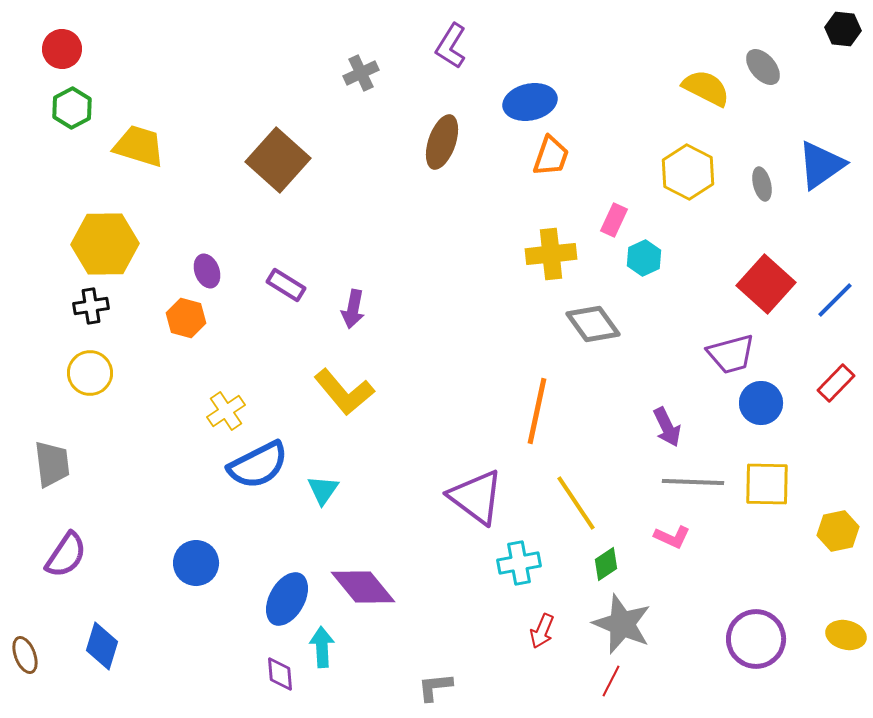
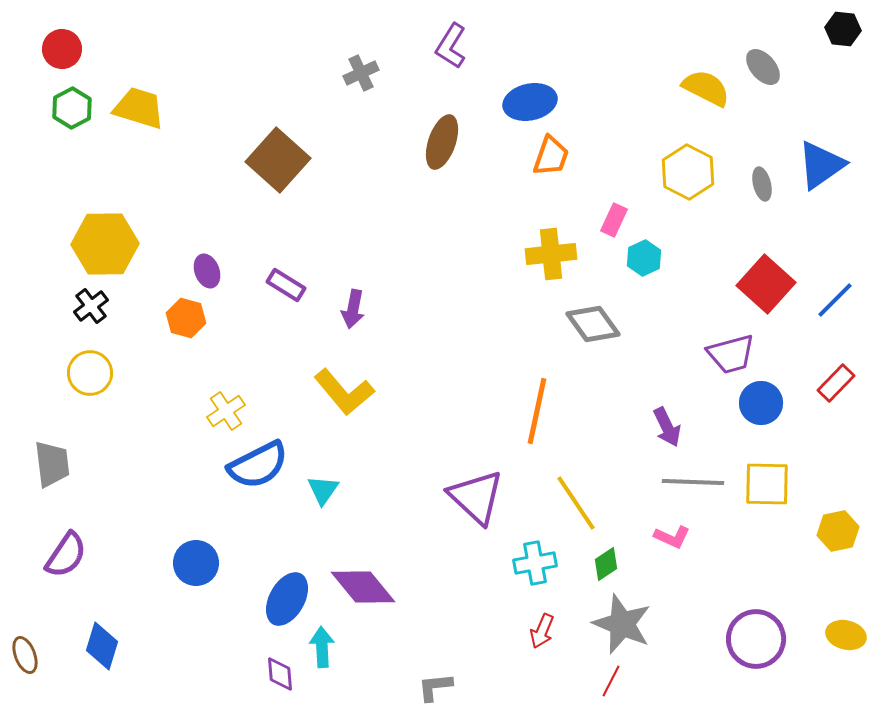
yellow trapezoid at (139, 146): moved 38 px up
black cross at (91, 306): rotated 28 degrees counterclockwise
purple triangle at (476, 497): rotated 6 degrees clockwise
cyan cross at (519, 563): moved 16 px right
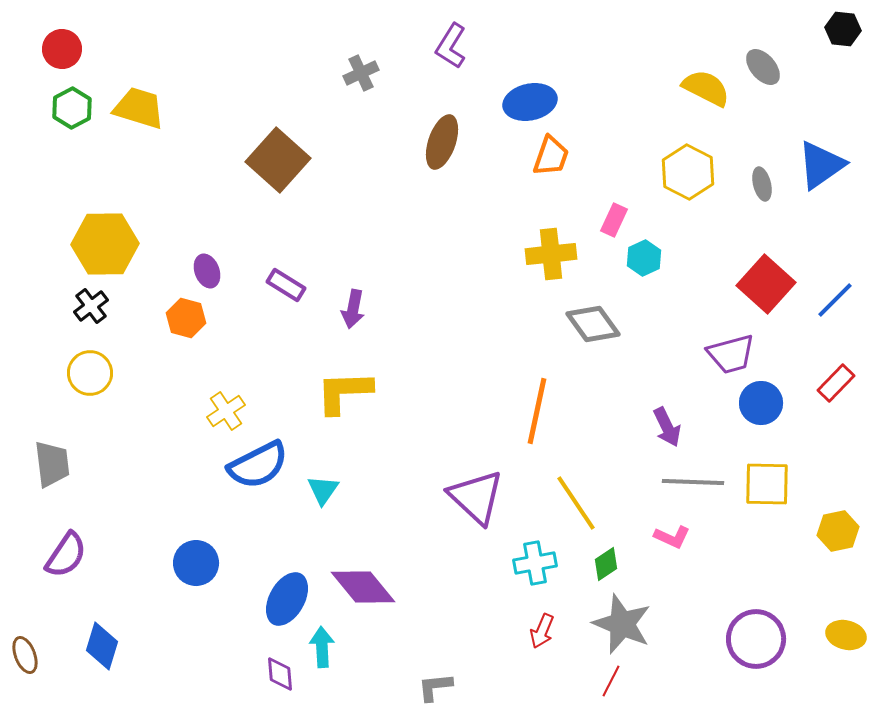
yellow L-shape at (344, 392): rotated 128 degrees clockwise
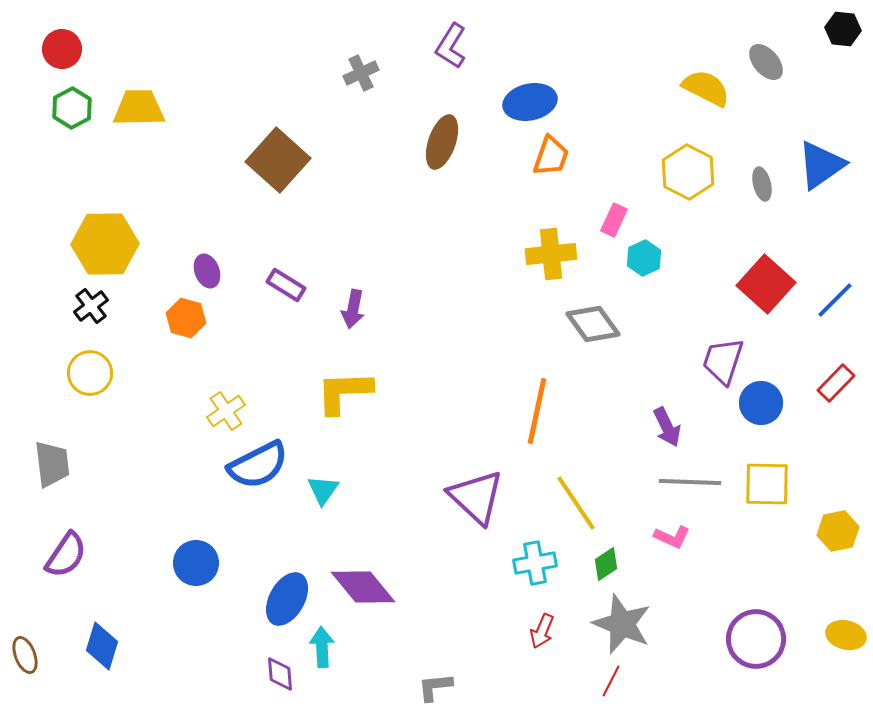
gray ellipse at (763, 67): moved 3 px right, 5 px up
yellow trapezoid at (139, 108): rotated 18 degrees counterclockwise
purple trapezoid at (731, 354): moved 8 px left, 7 px down; rotated 123 degrees clockwise
gray line at (693, 482): moved 3 px left
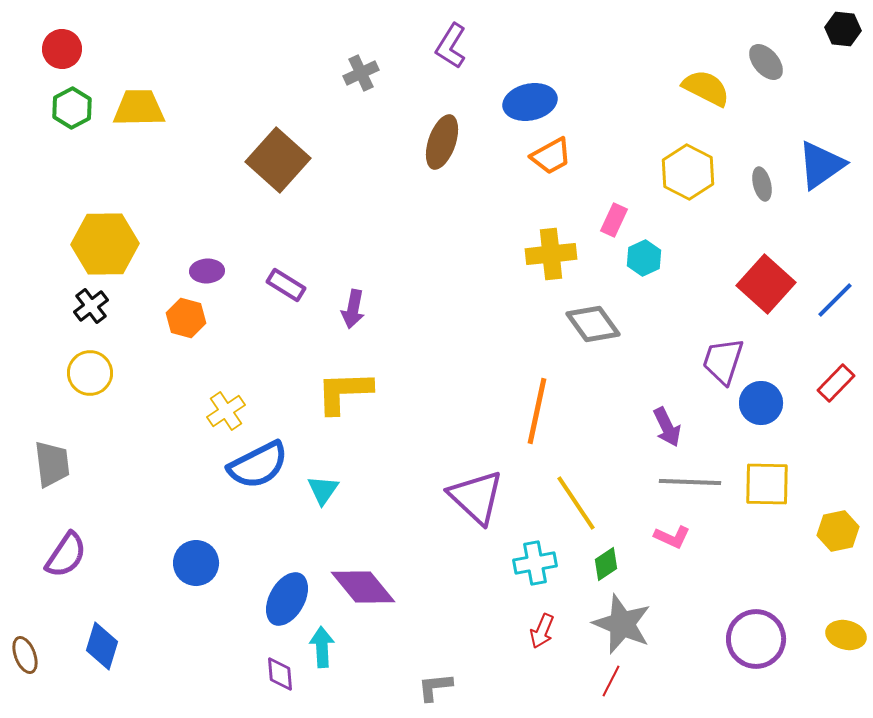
orange trapezoid at (551, 156): rotated 42 degrees clockwise
purple ellipse at (207, 271): rotated 72 degrees counterclockwise
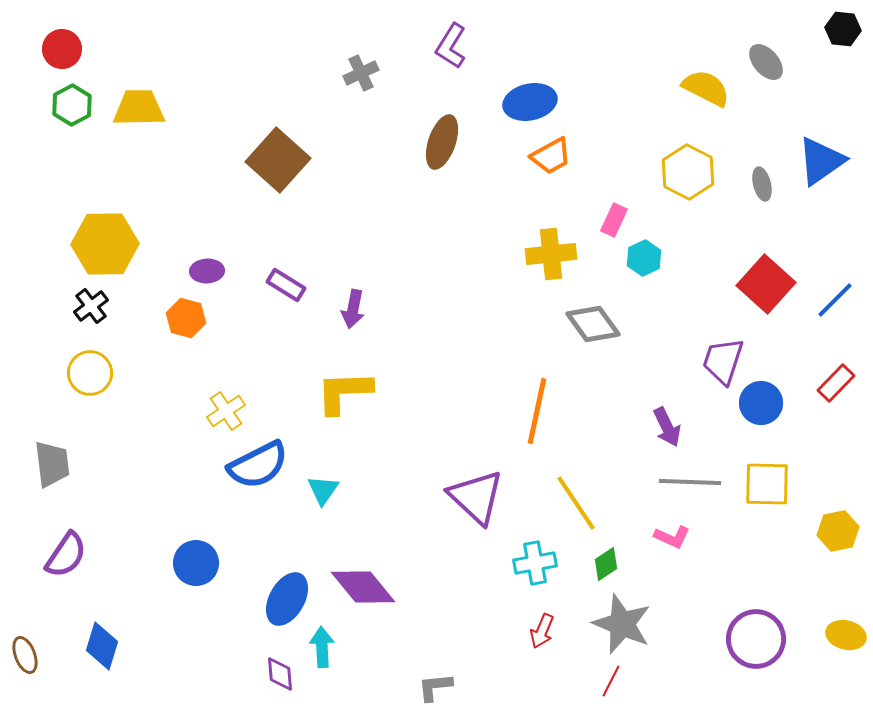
green hexagon at (72, 108): moved 3 px up
blue triangle at (821, 165): moved 4 px up
